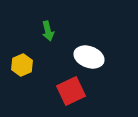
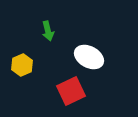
white ellipse: rotated 8 degrees clockwise
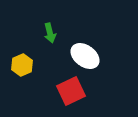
green arrow: moved 2 px right, 2 px down
white ellipse: moved 4 px left, 1 px up; rotated 8 degrees clockwise
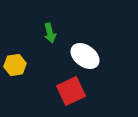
yellow hexagon: moved 7 px left; rotated 15 degrees clockwise
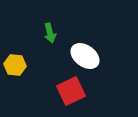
yellow hexagon: rotated 15 degrees clockwise
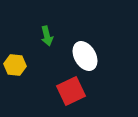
green arrow: moved 3 px left, 3 px down
white ellipse: rotated 24 degrees clockwise
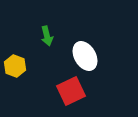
yellow hexagon: moved 1 px down; rotated 15 degrees clockwise
